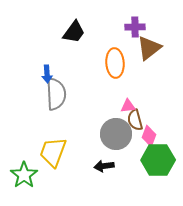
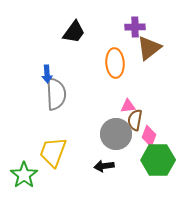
brown semicircle: rotated 25 degrees clockwise
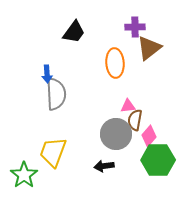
pink diamond: rotated 20 degrees clockwise
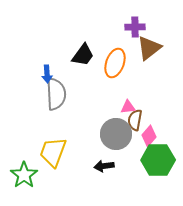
black trapezoid: moved 9 px right, 23 px down
orange ellipse: rotated 24 degrees clockwise
pink triangle: moved 1 px down
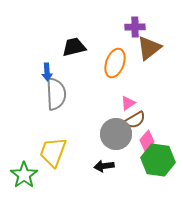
black trapezoid: moved 9 px left, 8 px up; rotated 140 degrees counterclockwise
blue arrow: moved 2 px up
pink triangle: moved 4 px up; rotated 28 degrees counterclockwise
brown semicircle: rotated 130 degrees counterclockwise
pink diamond: moved 2 px left, 5 px down
green hexagon: rotated 8 degrees clockwise
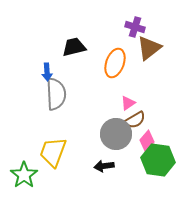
purple cross: rotated 18 degrees clockwise
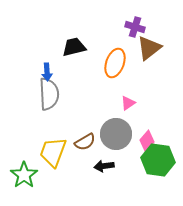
gray semicircle: moved 7 px left
brown semicircle: moved 50 px left, 22 px down
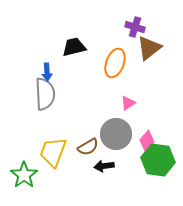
gray semicircle: moved 4 px left
brown semicircle: moved 3 px right, 5 px down
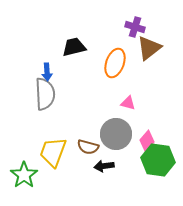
pink triangle: rotated 49 degrees clockwise
brown semicircle: rotated 45 degrees clockwise
